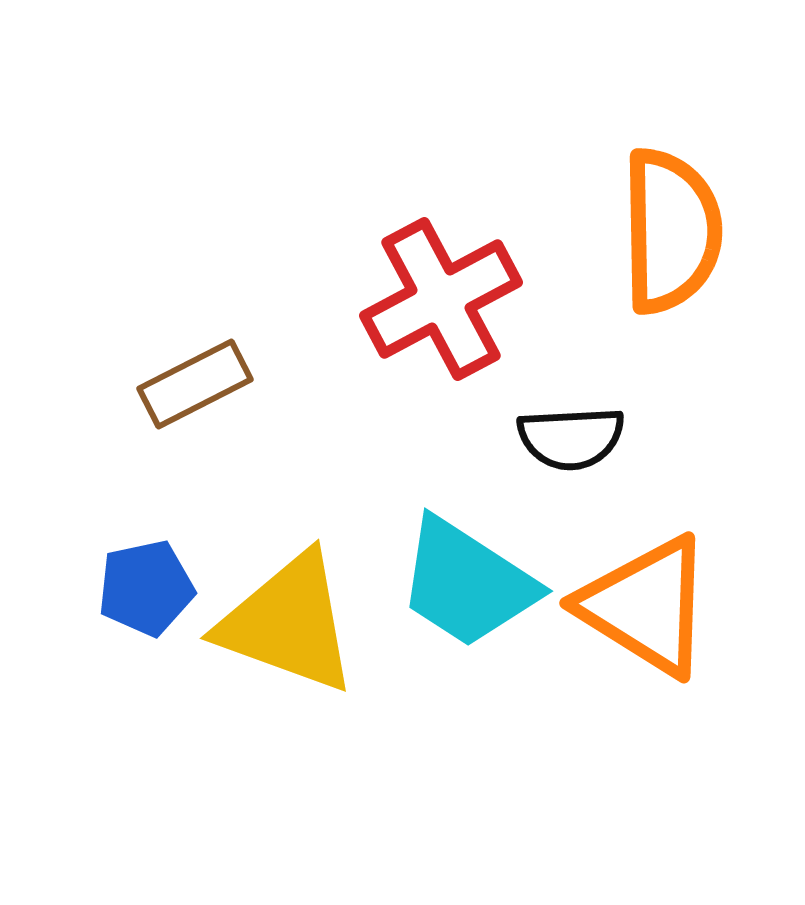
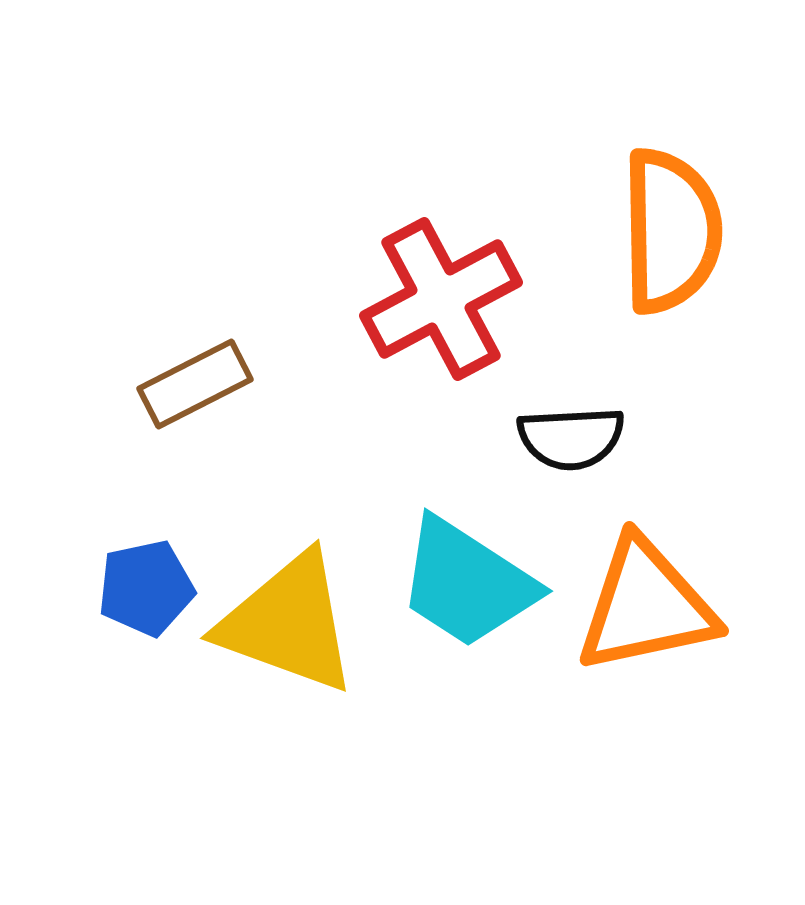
orange triangle: rotated 44 degrees counterclockwise
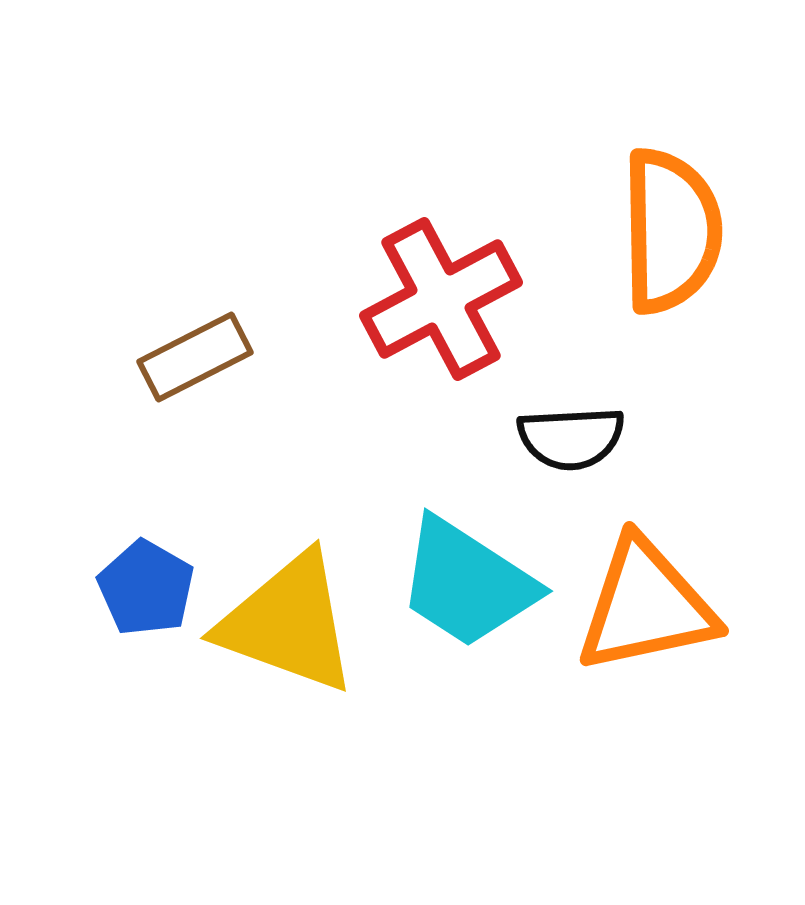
brown rectangle: moved 27 px up
blue pentagon: rotated 30 degrees counterclockwise
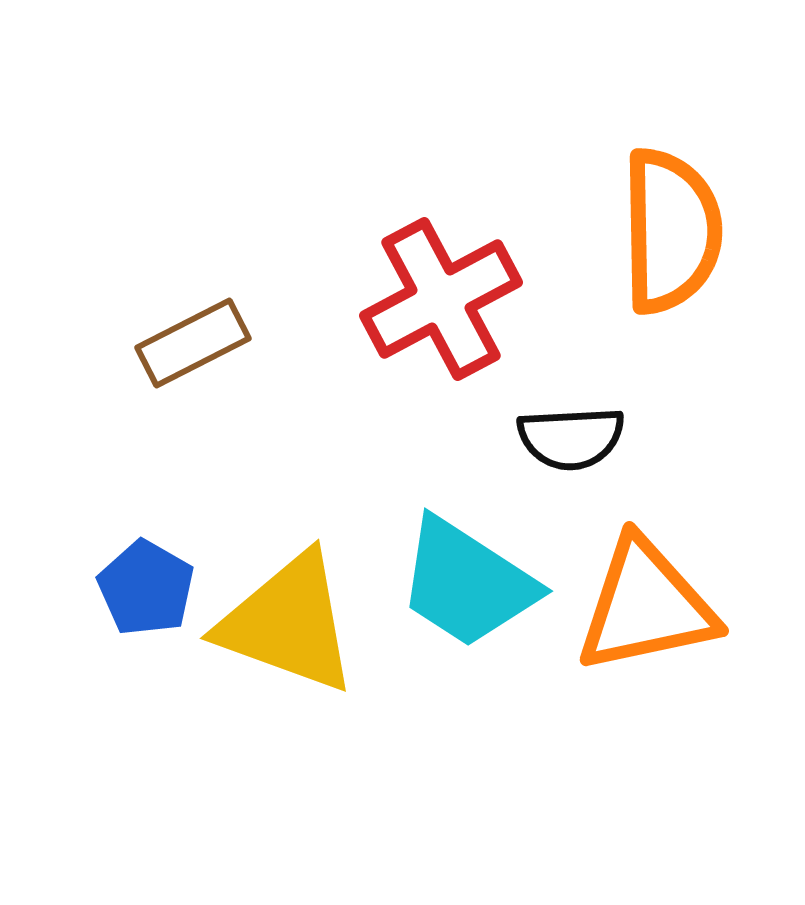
brown rectangle: moved 2 px left, 14 px up
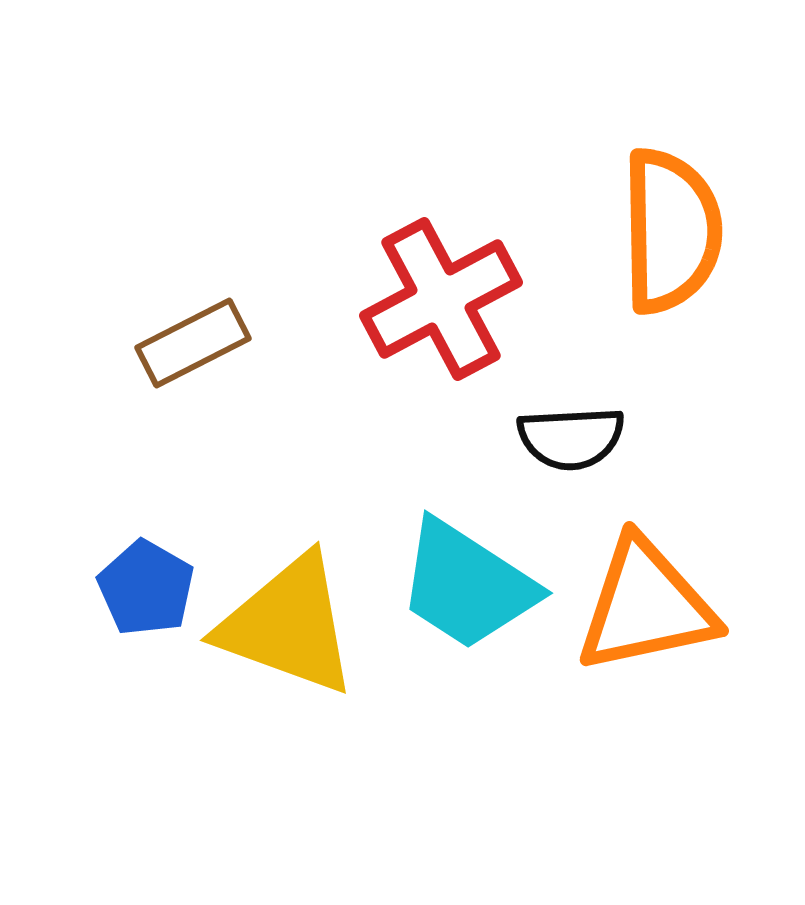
cyan trapezoid: moved 2 px down
yellow triangle: moved 2 px down
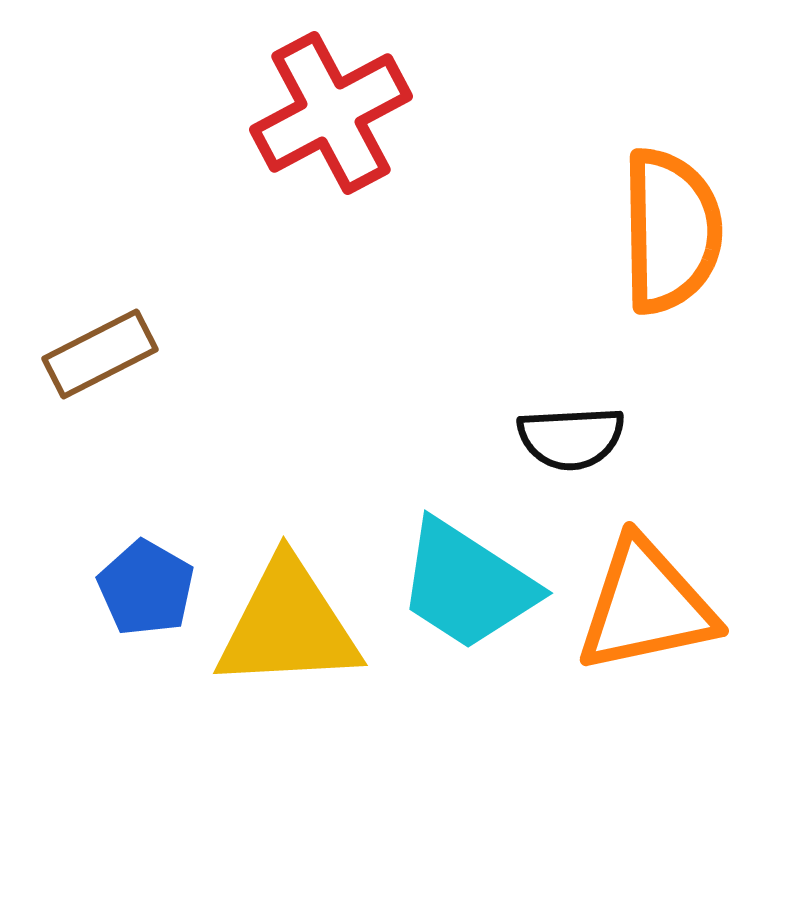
red cross: moved 110 px left, 186 px up
brown rectangle: moved 93 px left, 11 px down
yellow triangle: rotated 23 degrees counterclockwise
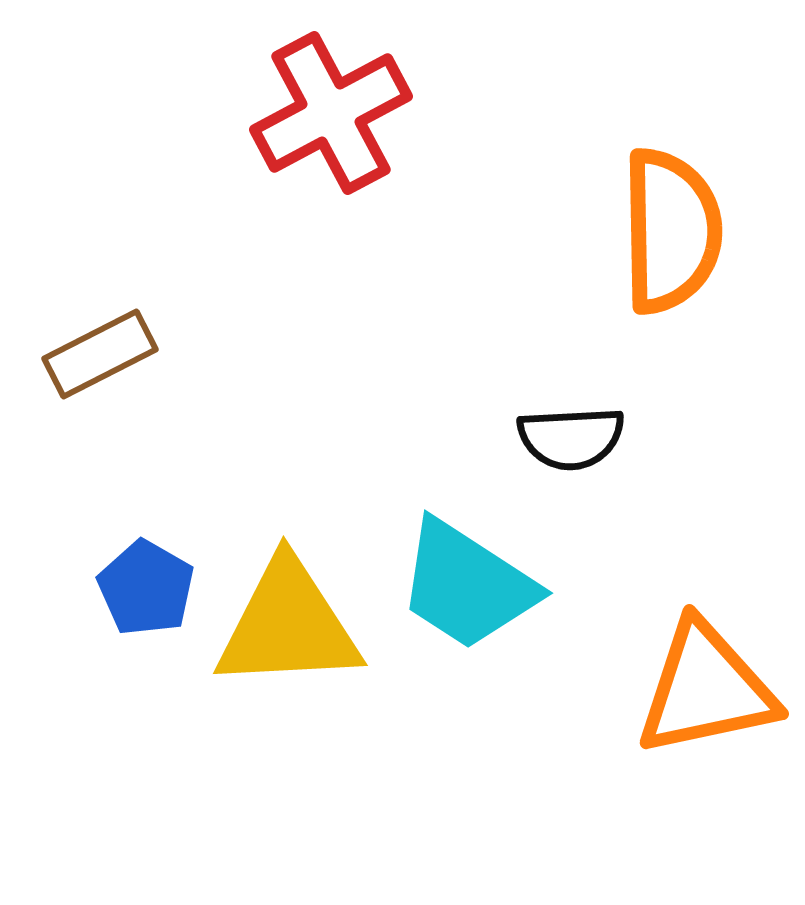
orange triangle: moved 60 px right, 83 px down
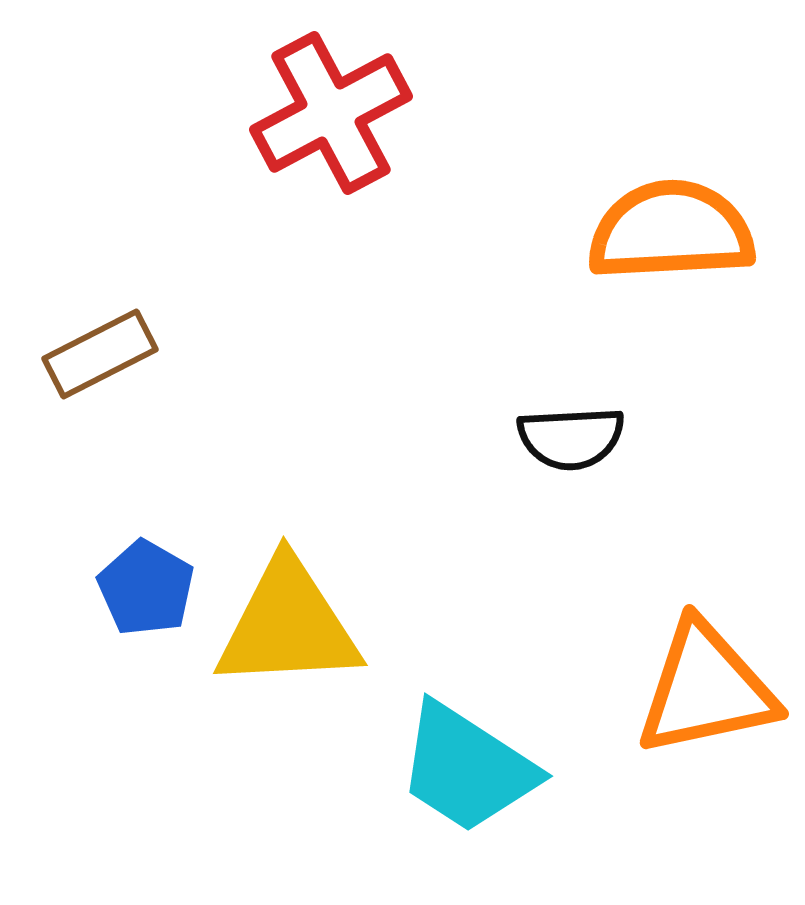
orange semicircle: rotated 92 degrees counterclockwise
cyan trapezoid: moved 183 px down
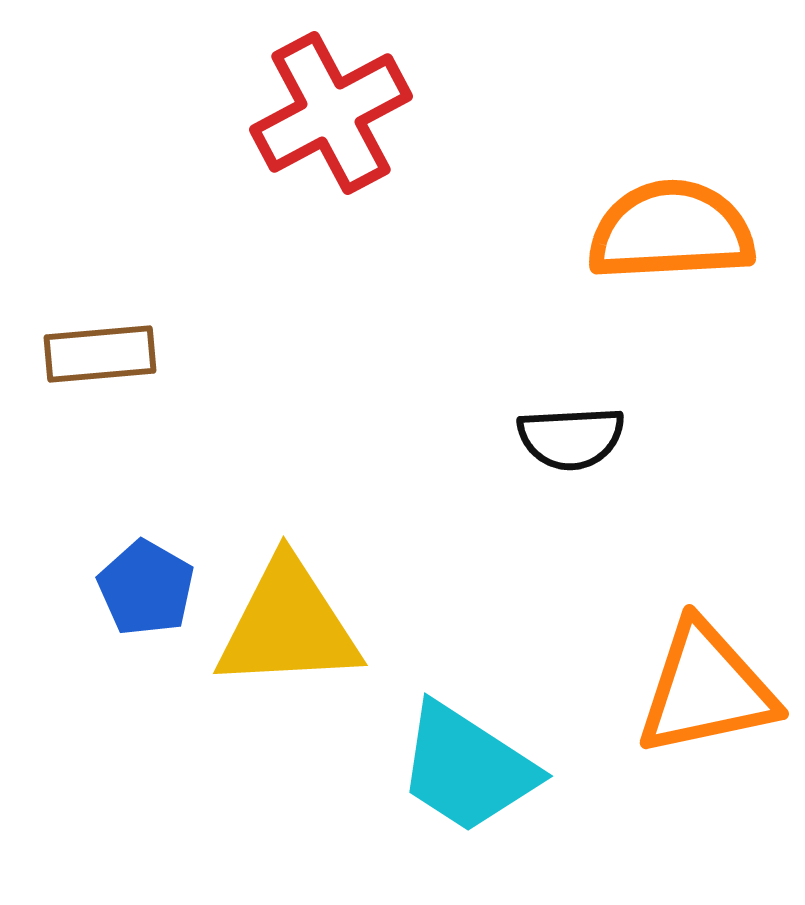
brown rectangle: rotated 22 degrees clockwise
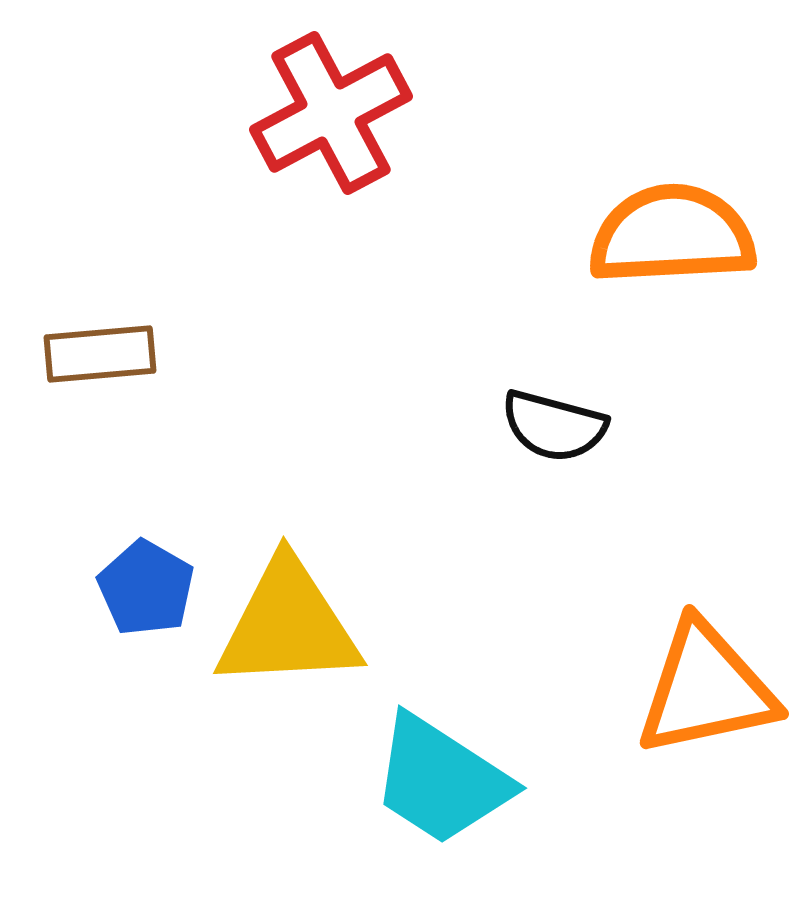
orange semicircle: moved 1 px right, 4 px down
black semicircle: moved 17 px left, 12 px up; rotated 18 degrees clockwise
cyan trapezoid: moved 26 px left, 12 px down
